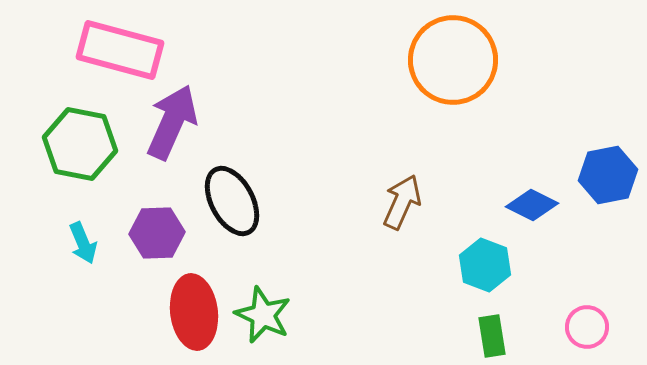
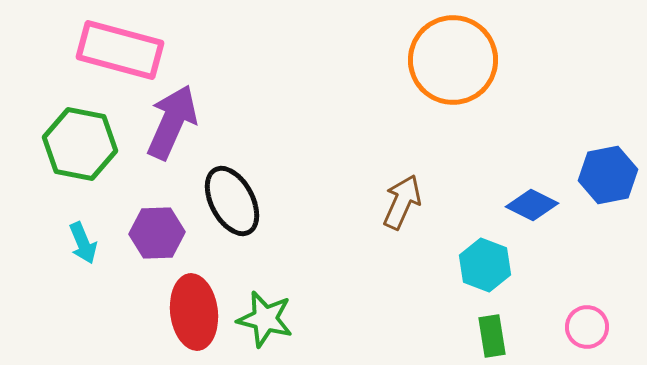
green star: moved 2 px right, 4 px down; rotated 10 degrees counterclockwise
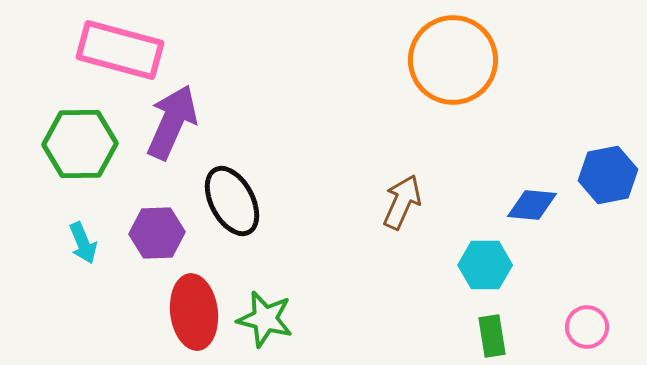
green hexagon: rotated 12 degrees counterclockwise
blue diamond: rotated 21 degrees counterclockwise
cyan hexagon: rotated 21 degrees counterclockwise
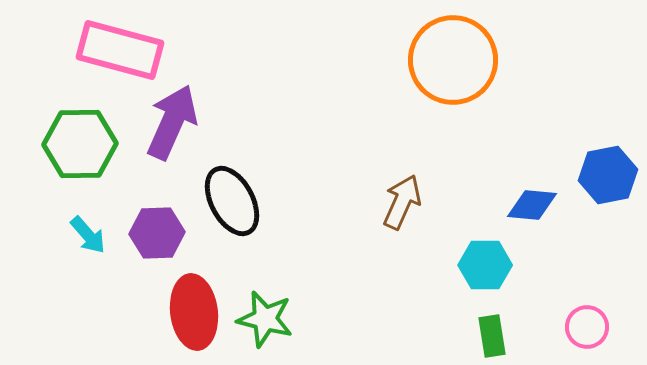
cyan arrow: moved 5 px right, 8 px up; rotated 18 degrees counterclockwise
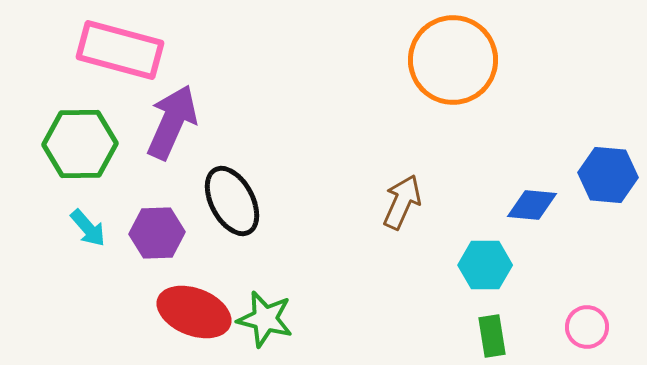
blue hexagon: rotated 16 degrees clockwise
cyan arrow: moved 7 px up
red ellipse: rotated 62 degrees counterclockwise
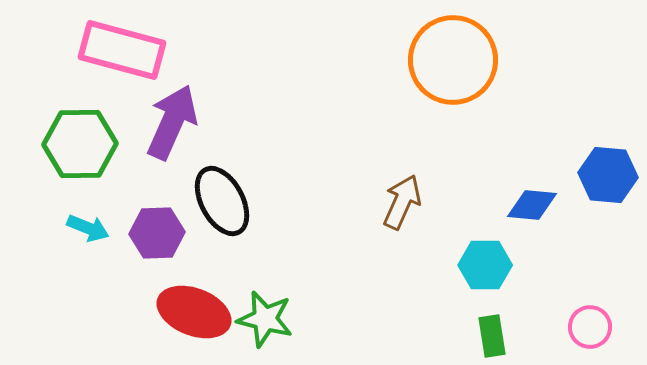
pink rectangle: moved 2 px right
black ellipse: moved 10 px left
cyan arrow: rotated 27 degrees counterclockwise
pink circle: moved 3 px right
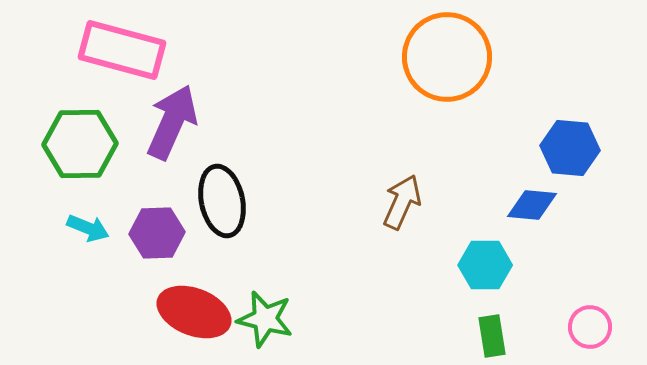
orange circle: moved 6 px left, 3 px up
blue hexagon: moved 38 px left, 27 px up
black ellipse: rotated 16 degrees clockwise
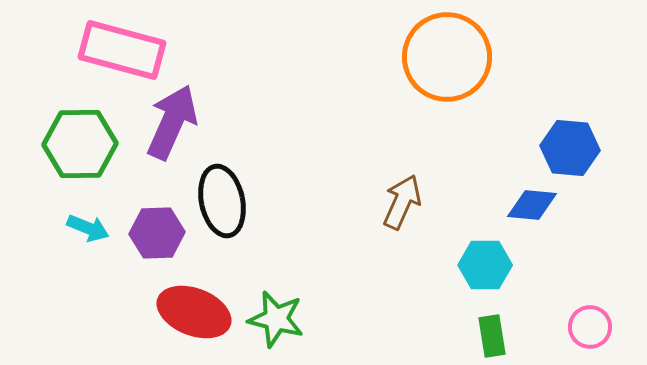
green star: moved 11 px right
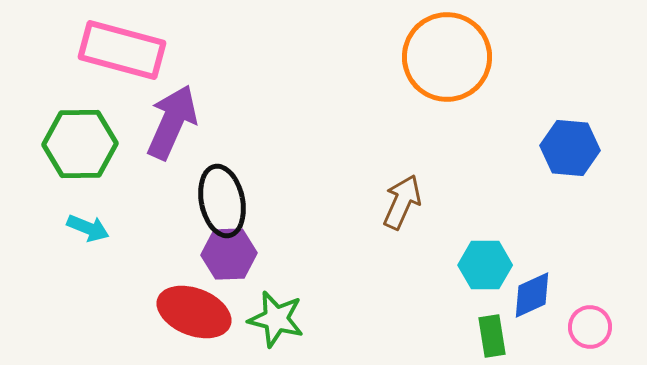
blue diamond: moved 90 px down; rotated 30 degrees counterclockwise
purple hexagon: moved 72 px right, 21 px down
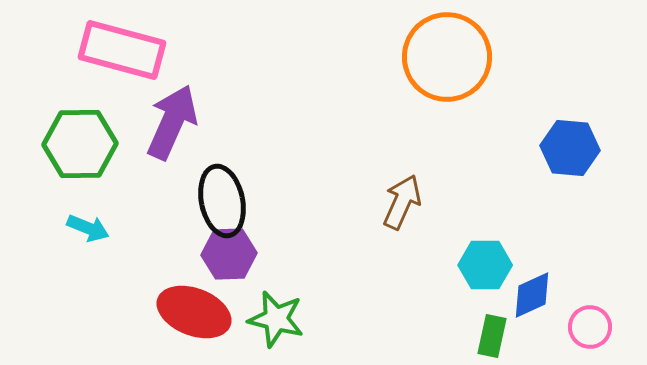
green rectangle: rotated 21 degrees clockwise
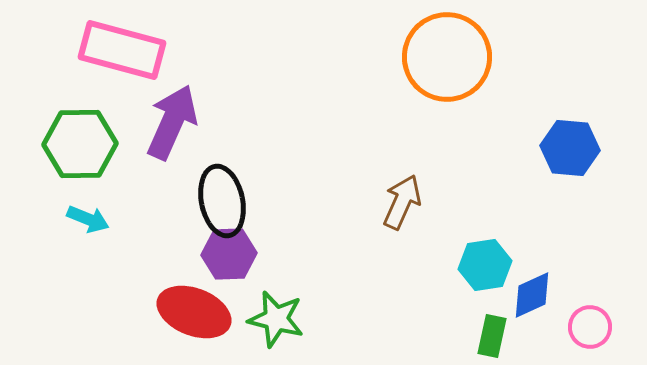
cyan arrow: moved 9 px up
cyan hexagon: rotated 9 degrees counterclockwise
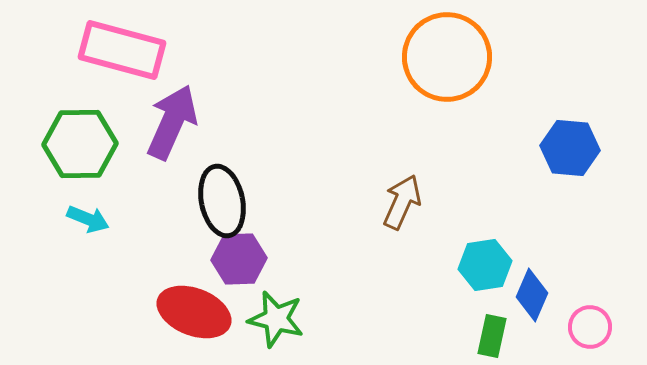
purple hexagon: moved 10 px right, 5 px down
blue diamond: rotated 42 degrees counterclockwise
